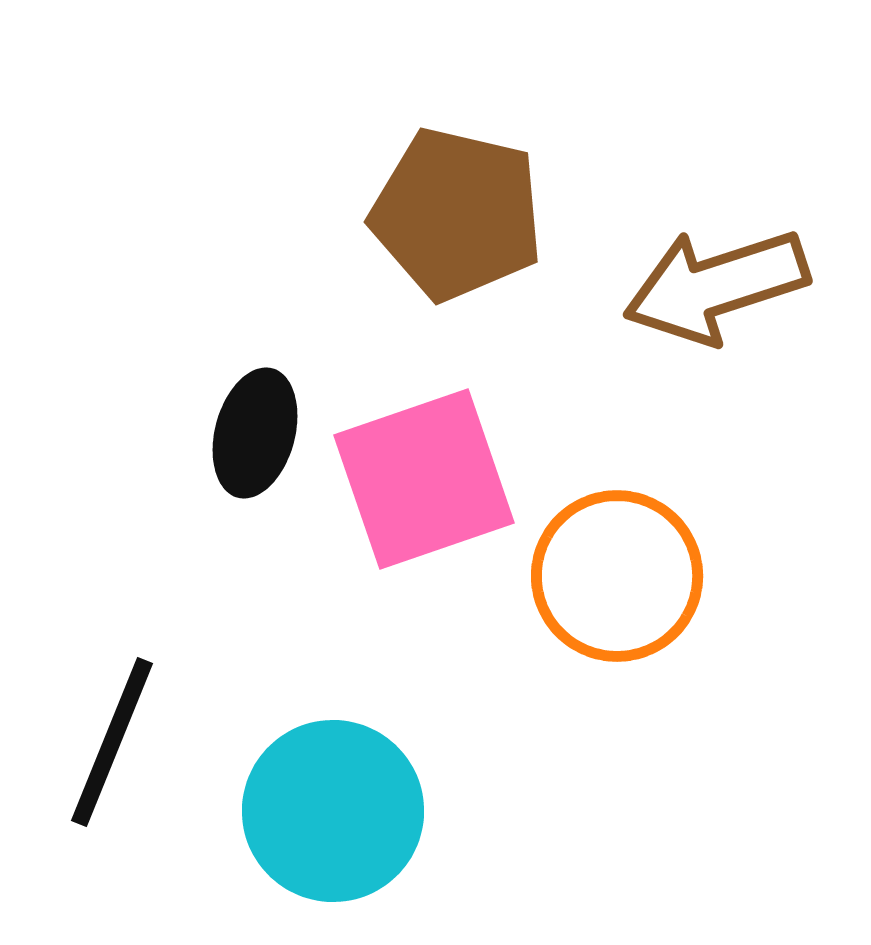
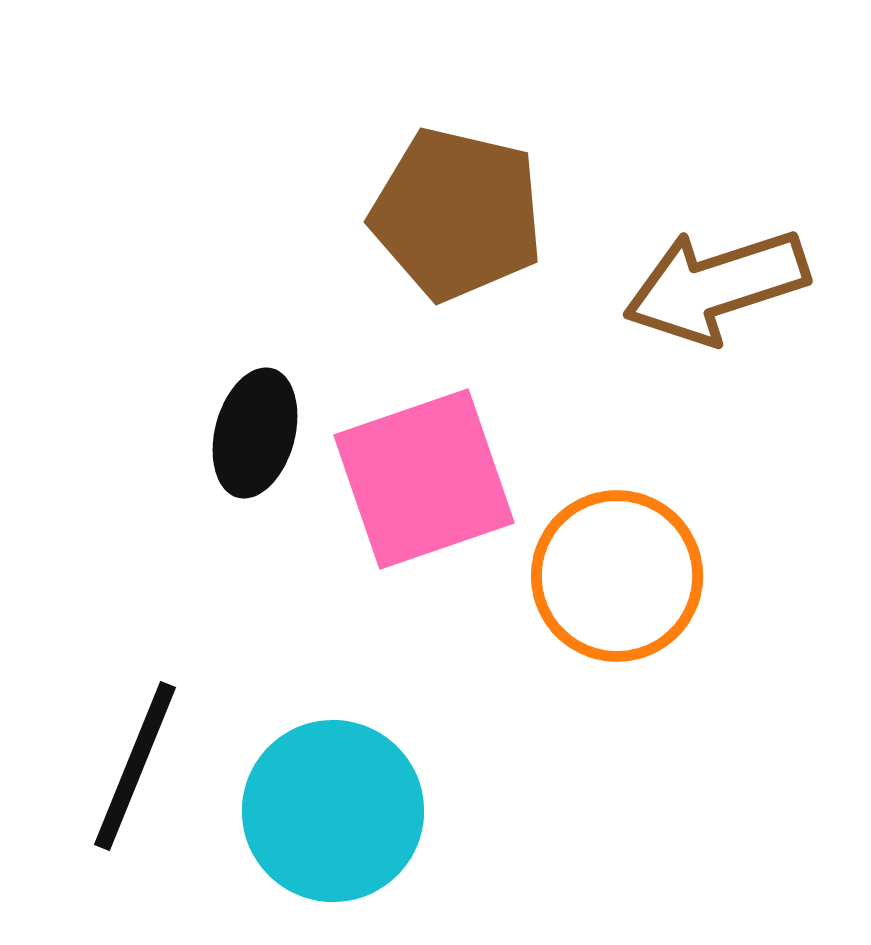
black line: moved 23 px right, 24 px down
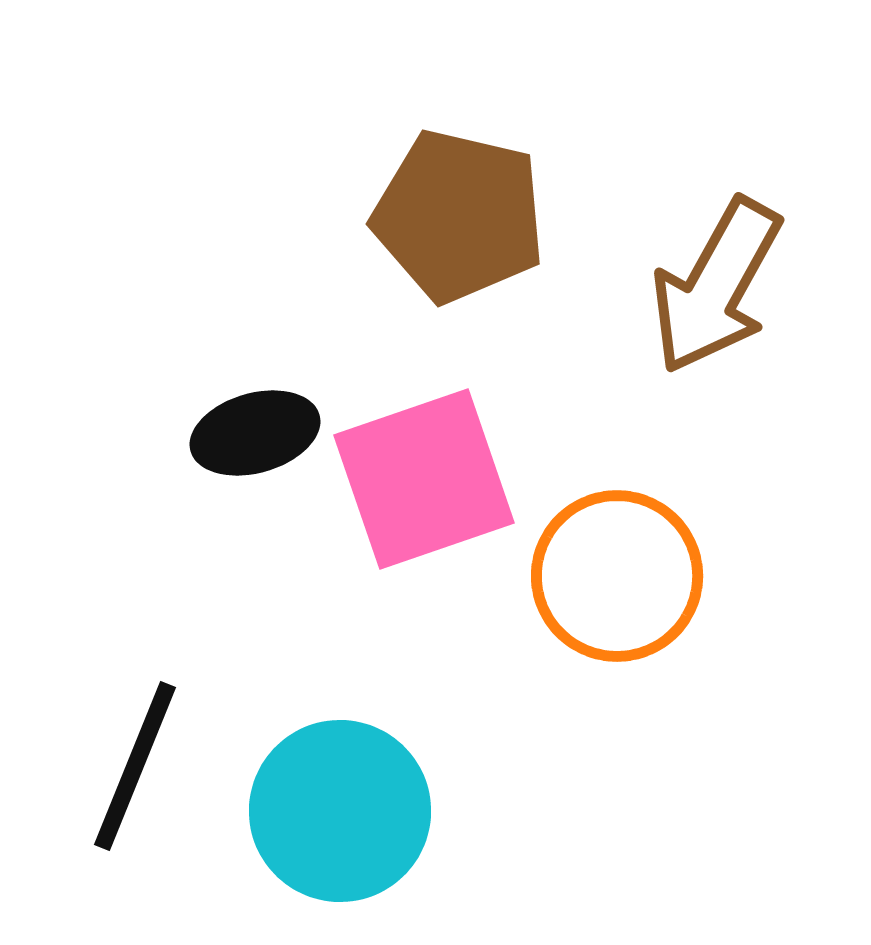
brown pentagon: moved 2 px right, 2 px down
brown arrow: rotated 43 degrees counterclockwise
black ellipse: rotated 59 degrees clockwise
cyan circle: moved 7 px right
